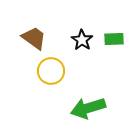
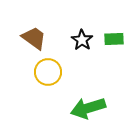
yellow circle: moved 3 px left, 1 px down
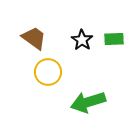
green arrow: moved 6 px up
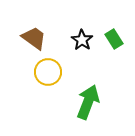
green rectangle: rotated 60 degrees clockwise
green arrow: rotated 128 degrees clockwise
